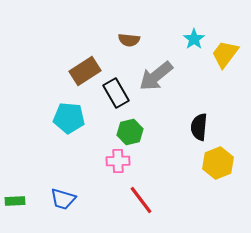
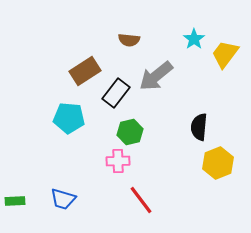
black rectangle: rotated 68 degrees clockwise
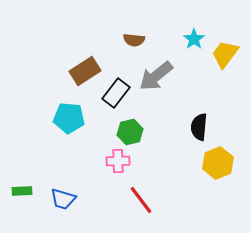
brown semicircle: moved 5 px right
green rectangle: moved 7 px right, 10 px up
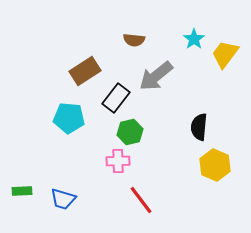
black rectangle: moved 5 px down
yellow hexagon: moved 3 px left, 2 px down; rotated 16 degrees counterclockwise
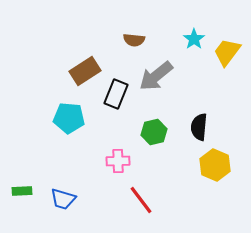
yellow trapezoid: moved 2 px right, 2 px up
black rectangle: moved 4 px up; rotated 16 degrees counterclockwise
green hexagon: moved 24 px right
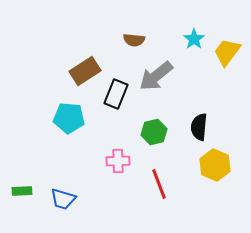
red line: moved 18 px right, 16 px up; rotated 16 degrees clockwise
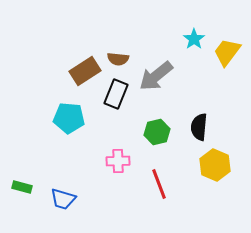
brown semicircle: moved 16 px left, 19 px down
green hexagon: moved 3 px right
green rectangle: moved 4 px up; rotated 18 degrees clockwise
